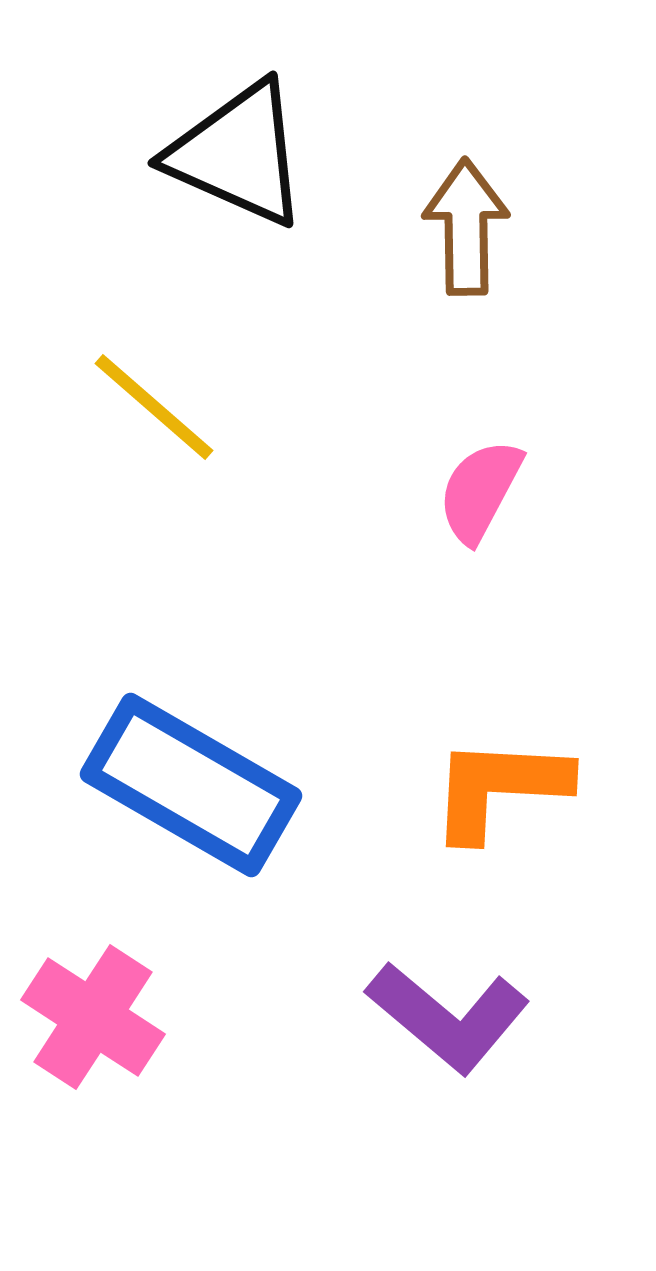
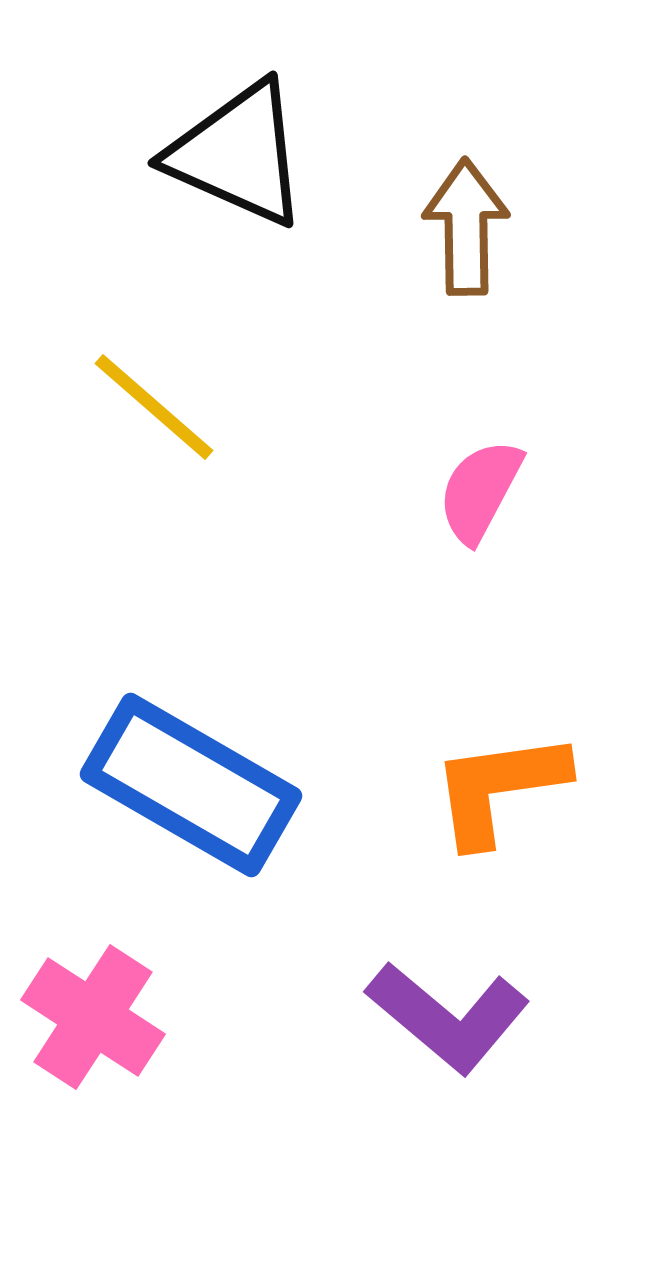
orange L-shape: rotated 11 degrees counterclockwise
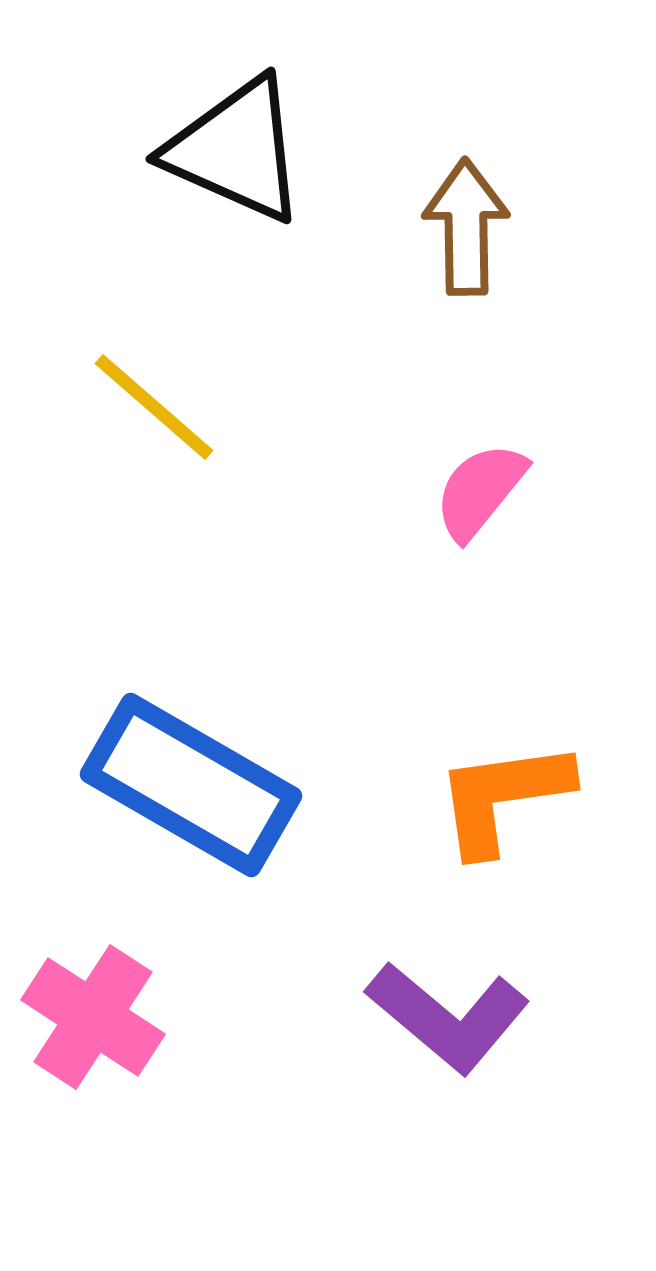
black triangle: moved 2 px left, 4 px up
pink semicircle: rotated 11 degrees clockwise
orange L-shape: moved 4 px right, 9 px down
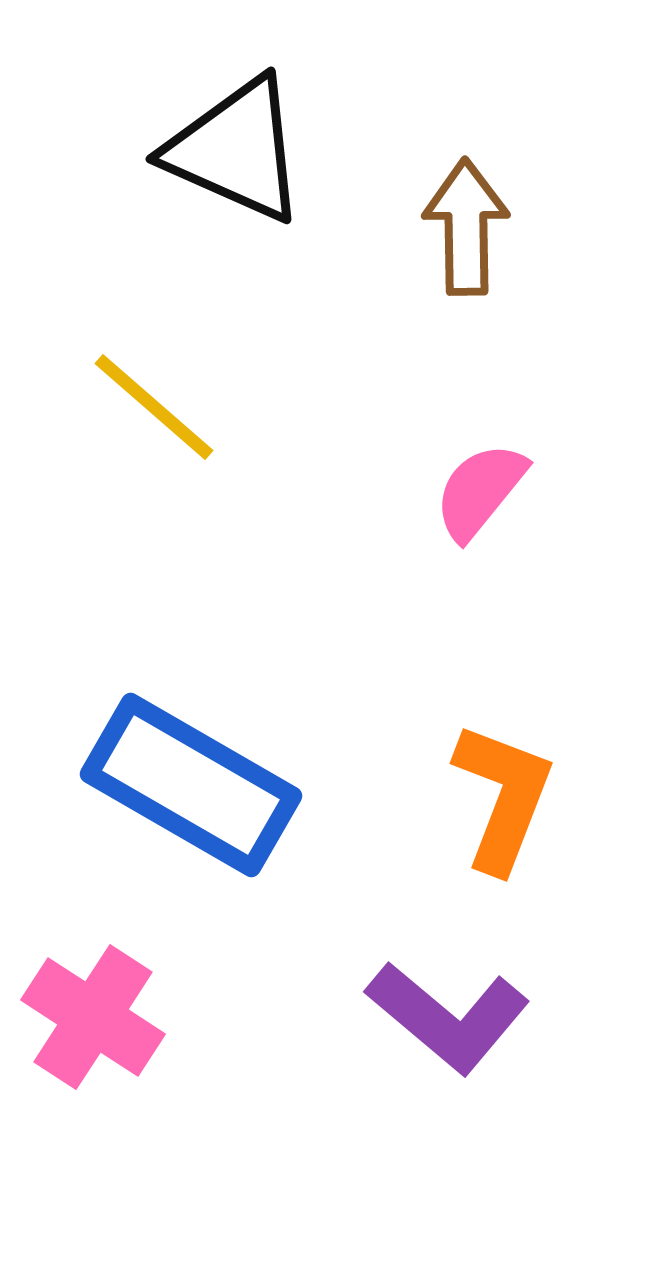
orange L-shape: rotated 119 degrees clockwise
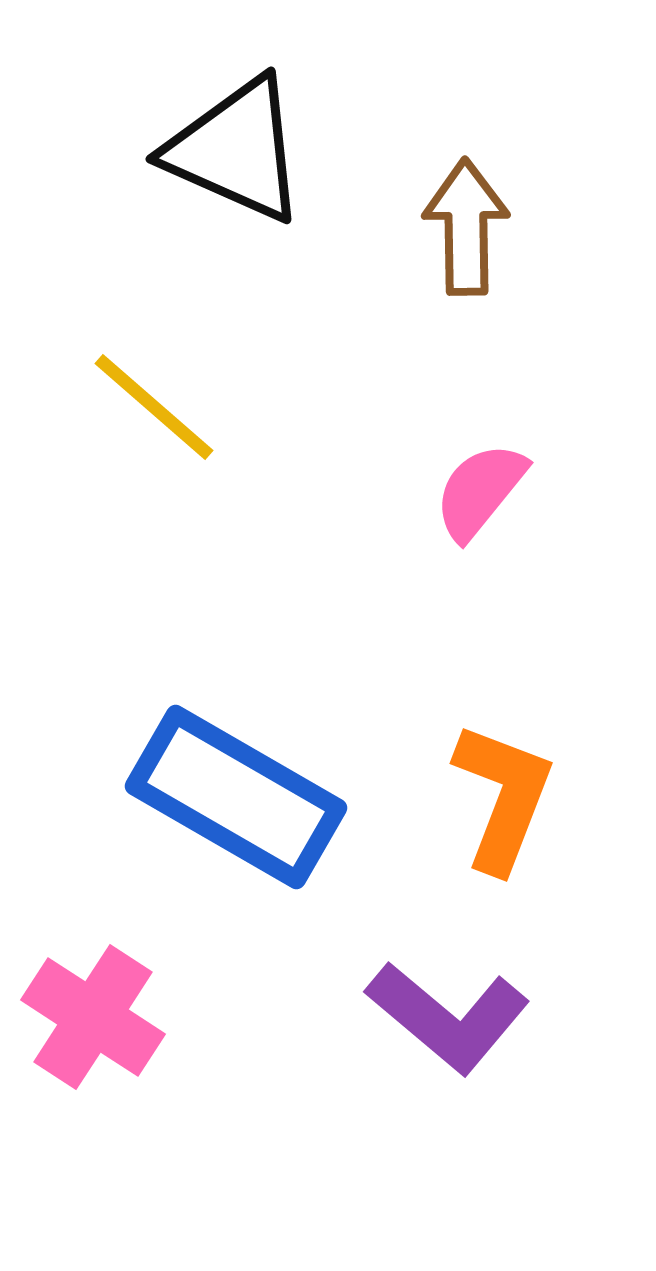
blue rectangle: moved 45 px right, 12 px down
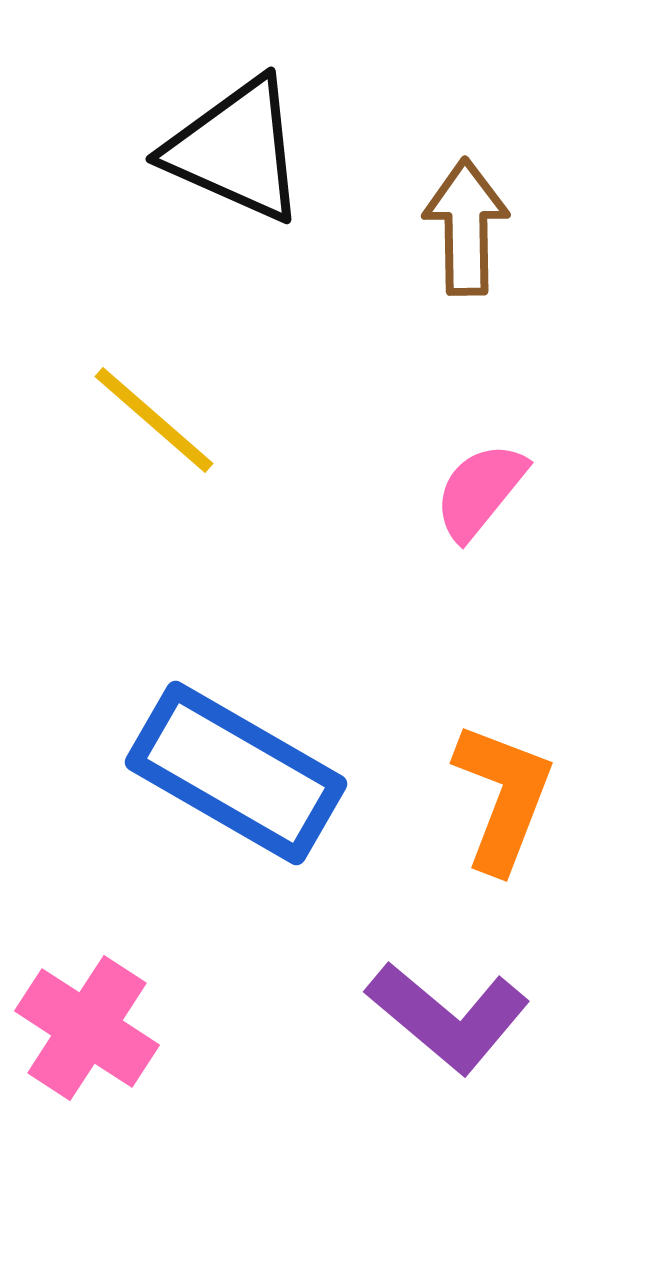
yellow line: moved 13 px down
blue rectangle: moved 24 px up
pink cross: moved 6 px left, 11 px down
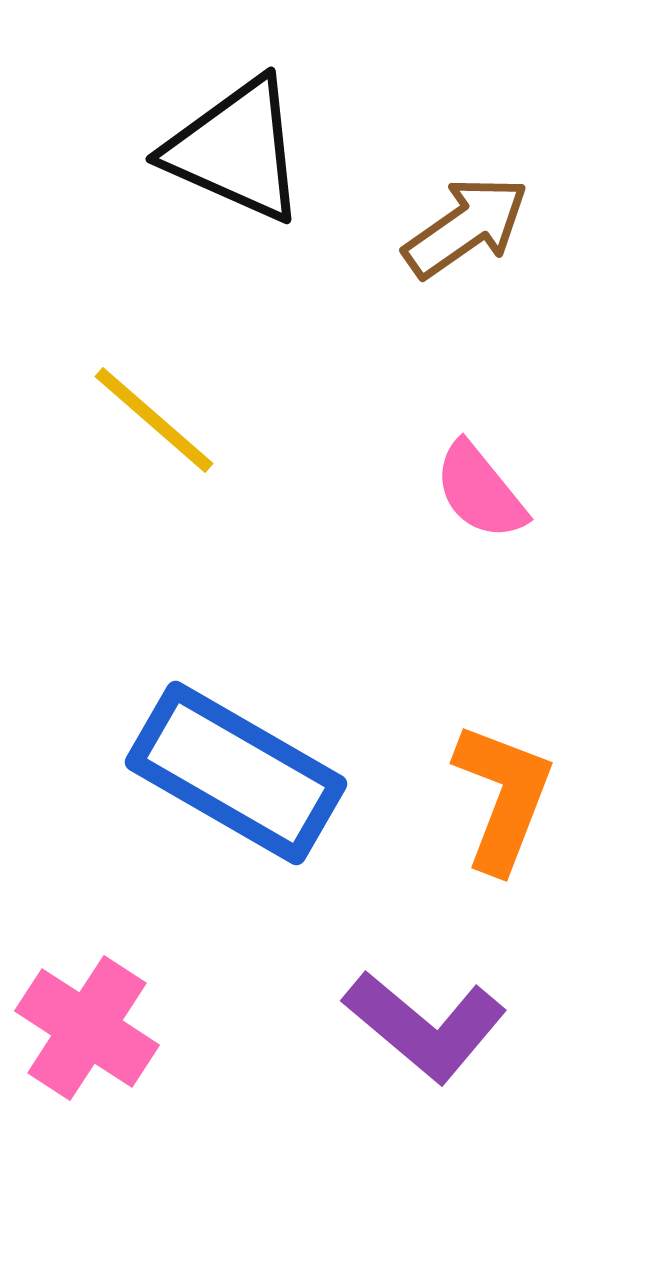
brown arrow: rotated 56 degrees clockwise
pink semicircle: rotated 78 degrees counterclockwise
purple L-shape: moved 23 px left, 9 px down
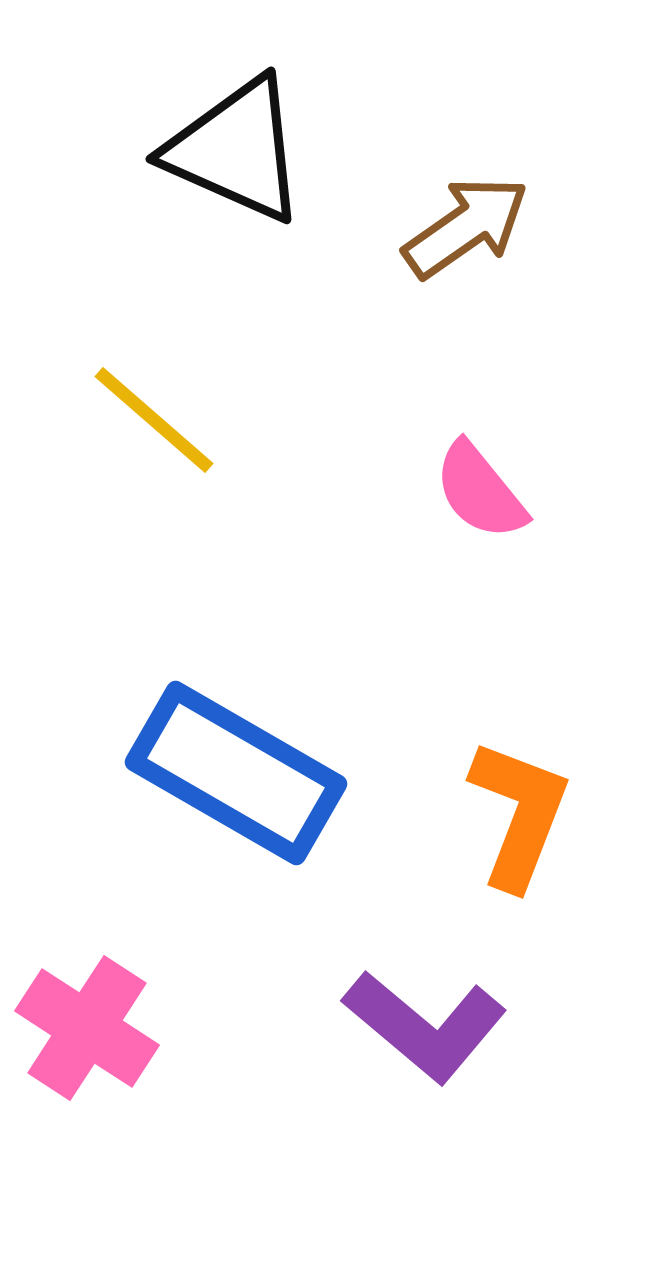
orange L-shape: moved 16 px right, 17 px down
